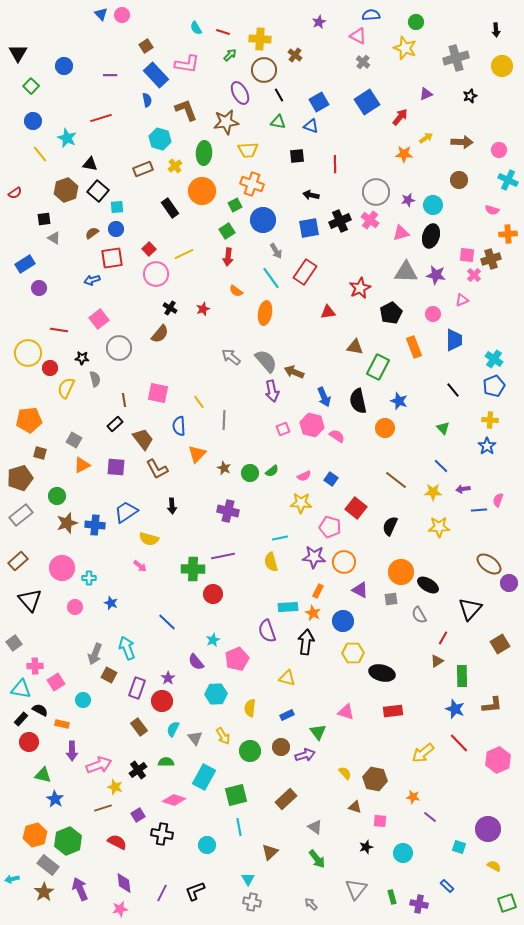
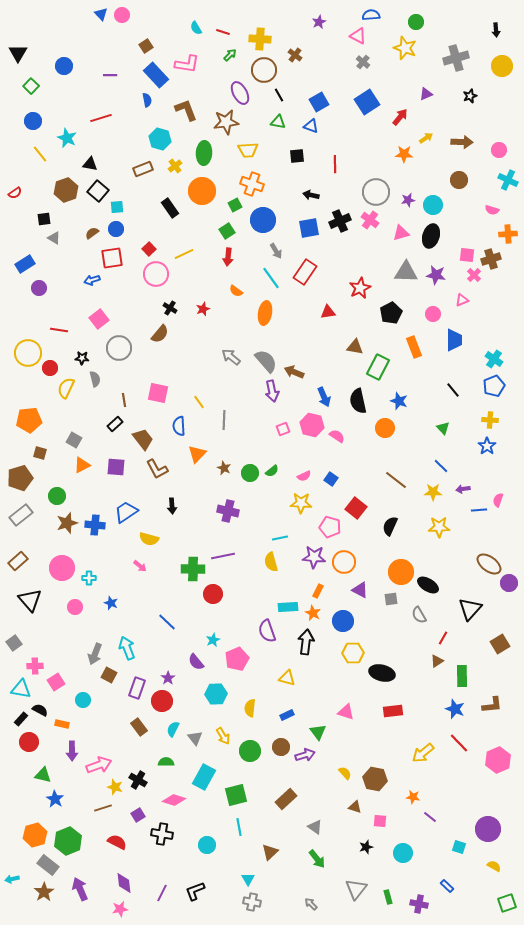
black cross at (138, 770): moved 10 px down; rotated 24 degrees counterclockwise
green rectangle at (392, 897): moved 4 px left
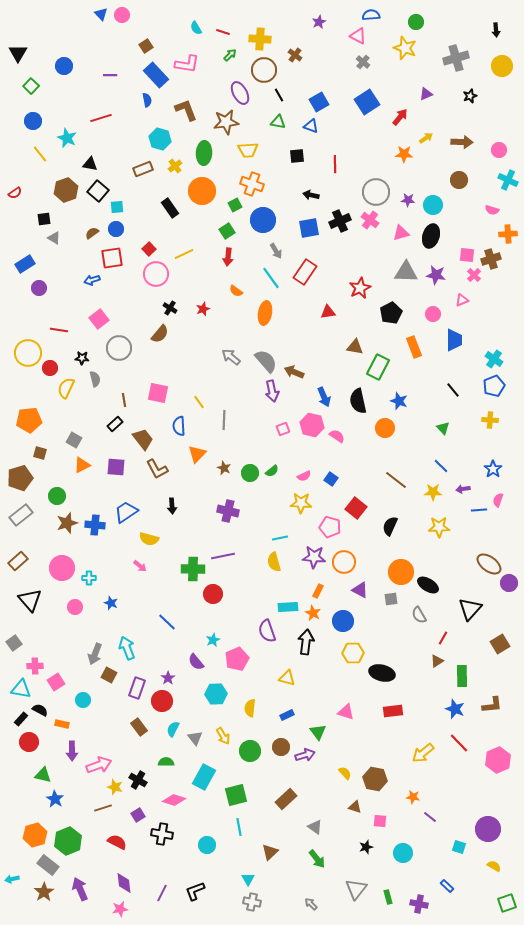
purple star at (408, 200): rotated 16 degrees clockwise
blue star at (487, 446): moved 6 px right, 23 px down
yellow semicircle at (271, 562): moved 3 px right
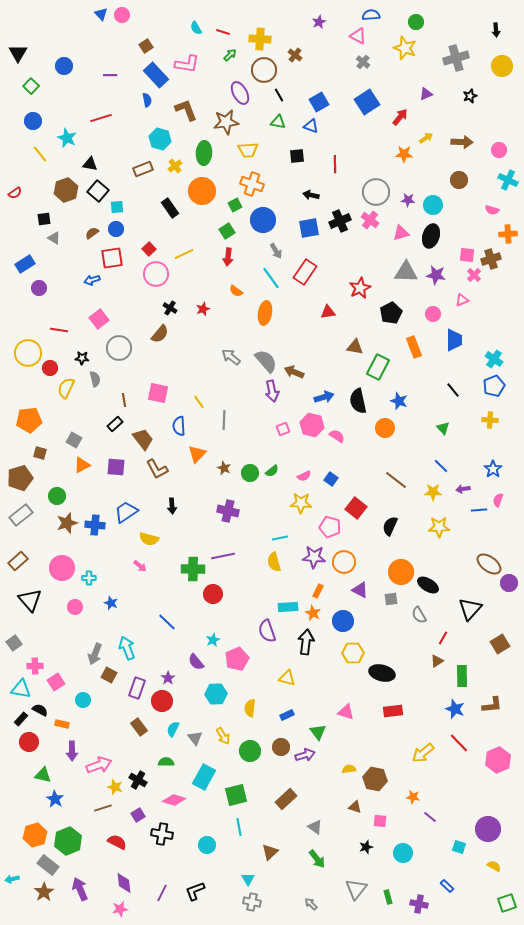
blue arrow at (324, 397): rotated 84 degrees counterclockwise
yellow semicircle at (345, 773): moved 4 px right, 4 px up; rotated 56 degrees counterclockwise
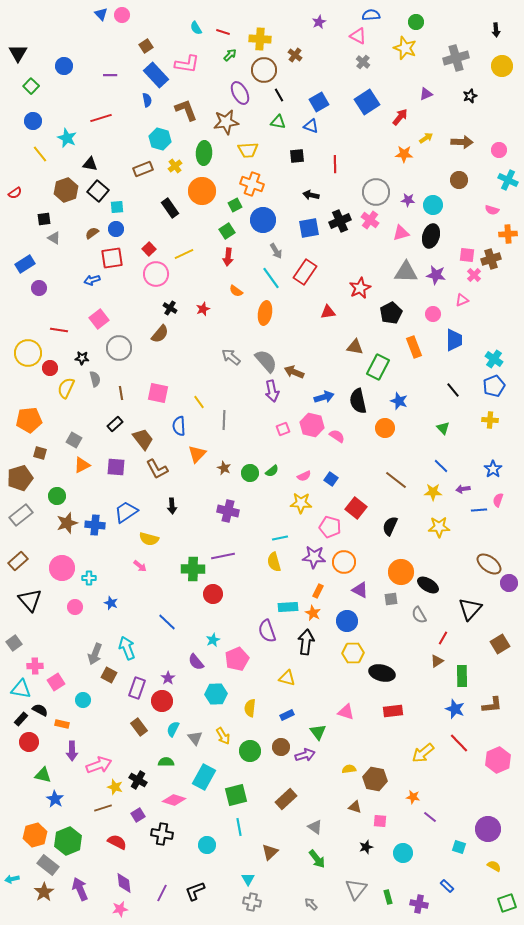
brown line at (124, 400): moved 3 px left, 7 px up
blue circle at (343, 621): moved 4 px right
